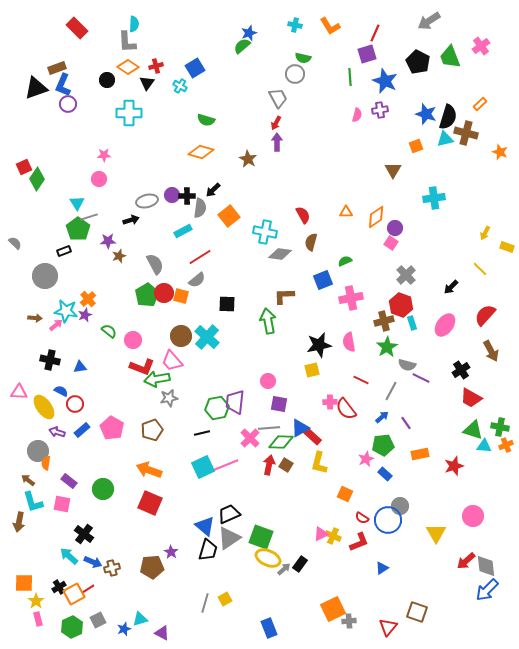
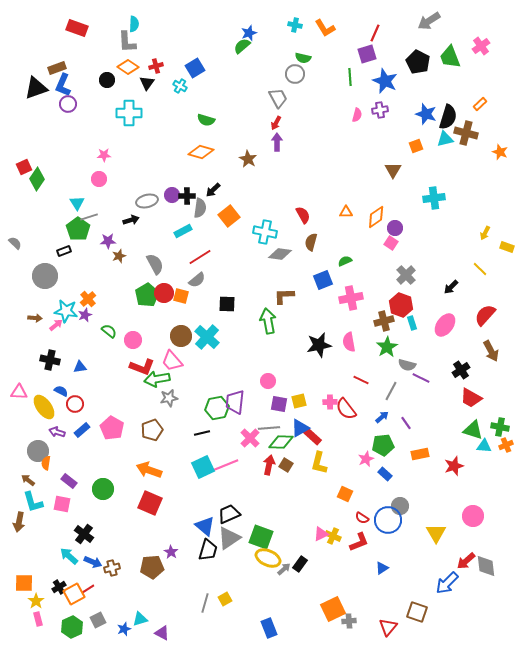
orange L-shape at (330, 26): moved 5 px left, 2 px down
red rectangle at (77, 28): rotated 25 degrees counterclockwise
yellow square at (312, 370): moved 13 px left, 31 px down
blue arrow at (487, 590): moved 40 px left, 7 px up
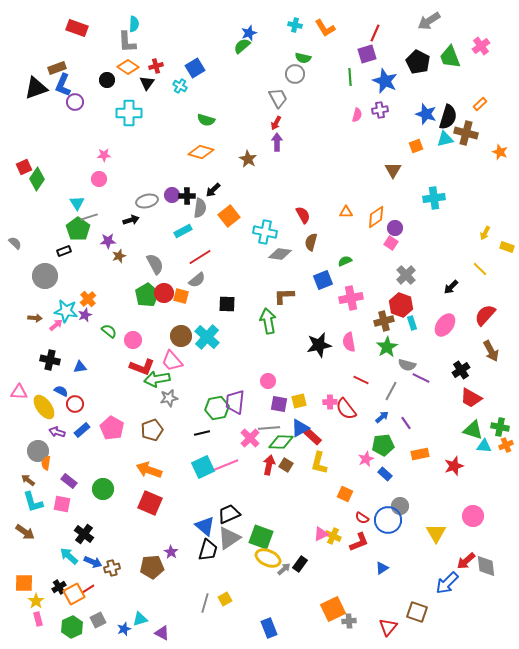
purple circle at (68, 104): moved 7 px right, 2 px up
brown arrow at (19, 522): moved 6 px right, 10 px down; rotated 66 degrees counterclockwise
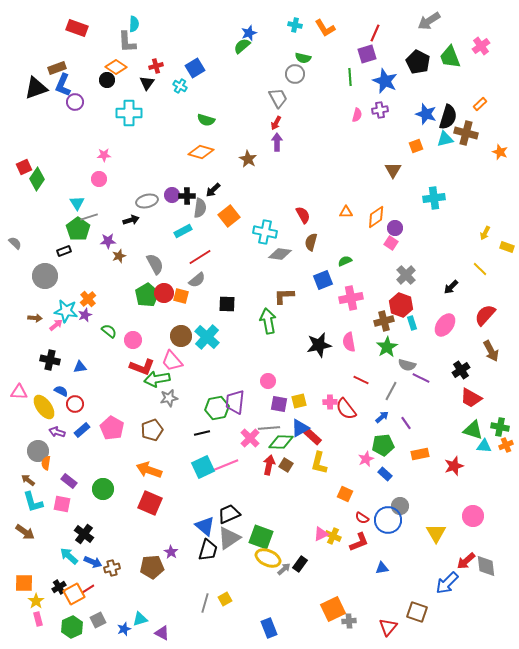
orange diamond at (128, 67): moved 12 px left
blue triangle at (382, 568): rotated 24 degrees clockwise
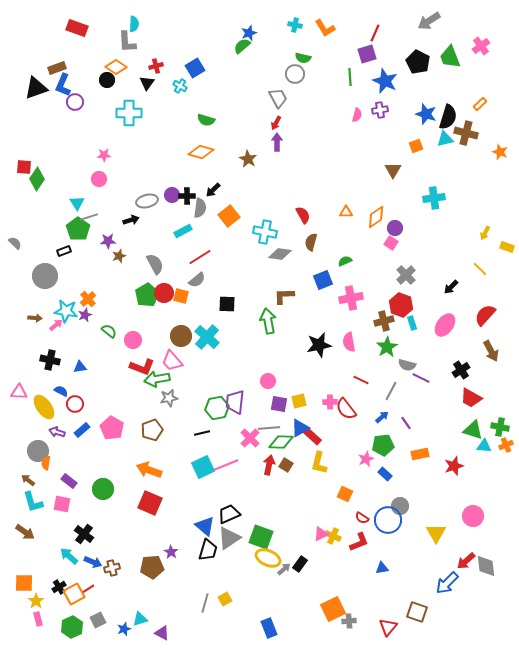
red square at (24, 167): rotated 28 degrees clockwise
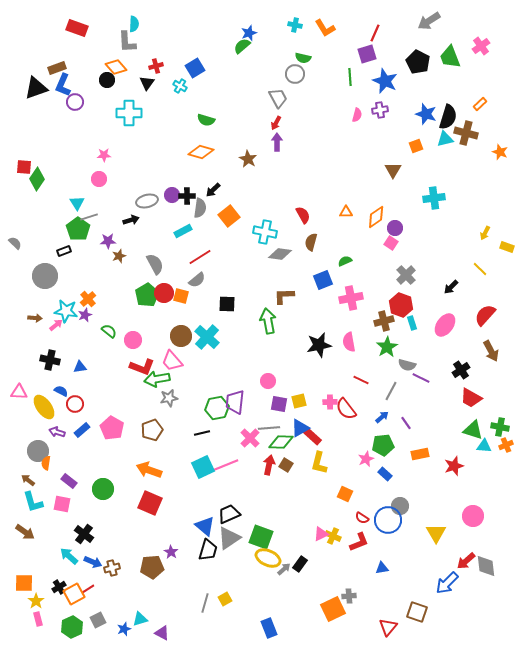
orange diamond at (116, 67): rotated 15 degrees clockwise
gray cross at (349, 621): moved 25 px up
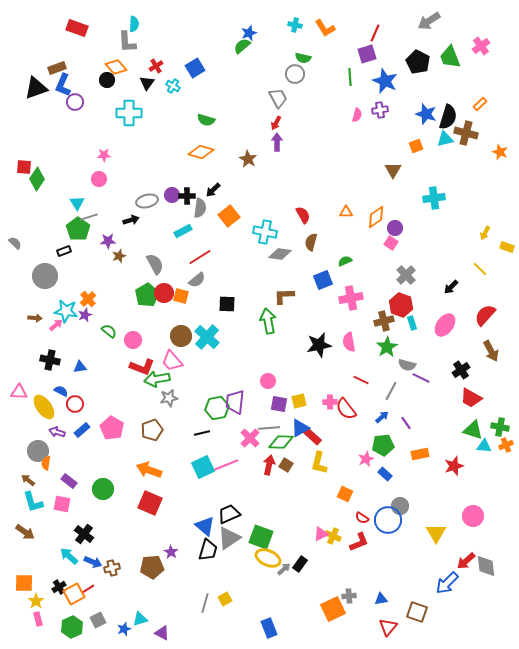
red cross at (156, 66): rotated 16 degrees counterclockwise
cyan cross at (180, 86): moved 7 px left
blue triangle at (382, 568): moved 1 px left, 31 px down
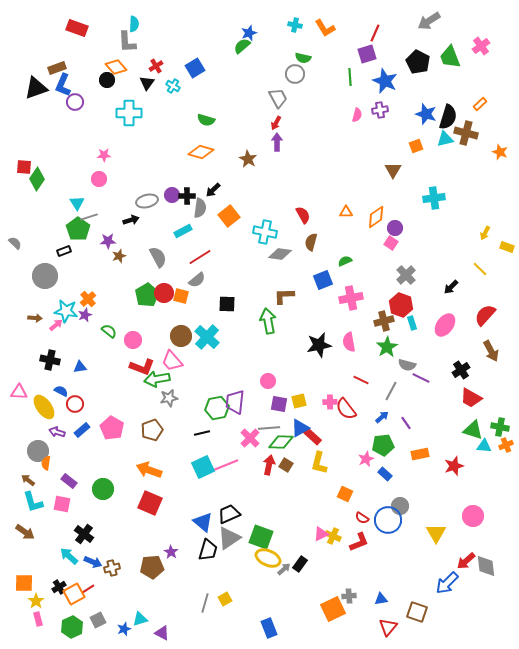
gray semicircle at (155, 264): moved 3 px right, 7 px up
blue triangle at (205, 526): moved 2 px left, 4 px up
